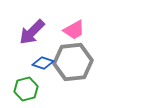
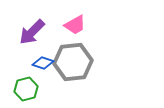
pink trapezoid: moved 1 px right, 5 px up
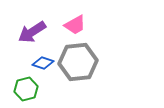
purple arrow: rotated 12 degrees clockwise
gray hexagon: moved 5 px right
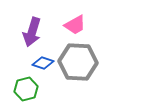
purple arrow: rotated 40 degrees counterclockwise
gray hexagon: rotated 9 degrees clockwise
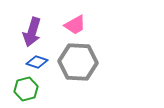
blue diamond: moved 6 px left, 1 px up
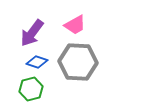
purple arrow: moved 1 px down; rotated 20 degrees clockwise
green hexagon: moved 5 px right
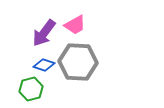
purple arrow: moved 12 px right
blue diamond: moved 7 px right, 3 px down
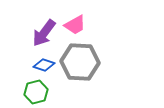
gray hexagon: moved 2 px right
green hexagon: moved 5 px right, 3 px down
